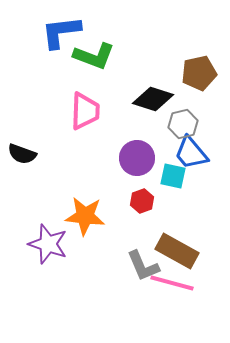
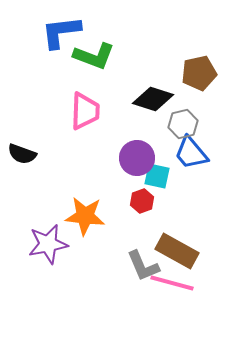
cyan square: moved 16 px left
purple star: rotated 30 degrees counterclockwise
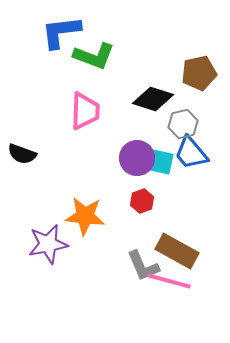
cyan square: moved 4 px right, 14 px up
pink line: moved 3 px left, 2 px up
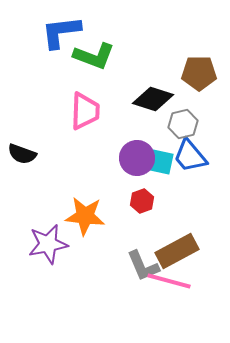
brown pentagon: rotated 12 degrees clockwise
blue trapezoid: moved 1 px left, 3 px down
brown rectangle: rotated 57 degrees counterclockwise
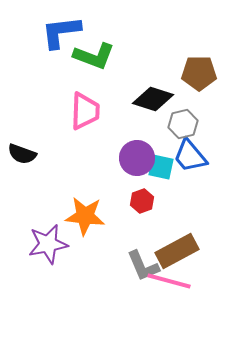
cyan square: moved 5 px down
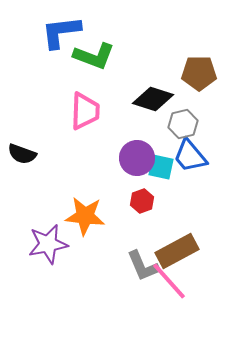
pink line: rotated 33 degrees clockwise
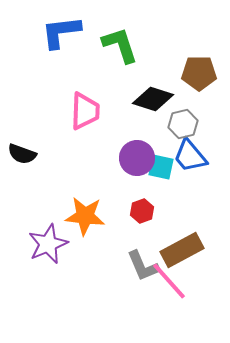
green L-shape: moved 26 px right, 11 px up; rotated 129 degrees counterclockwise
red hexagon: moved 10 px down
purple star: rotated 12 degrees counterclockwise
brown rectangle: moved 5 px right, 1 px up
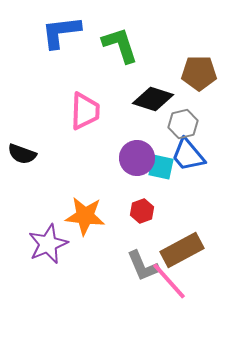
blue trapezoid: moved 2 px left, 1 px up
